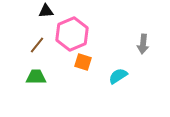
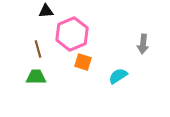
brown line: moved 1 px right, 4 px down; rotated 54 degrees counterclockwise
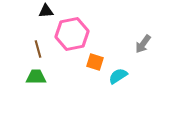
pink hexagon: rotated 12 degrees clockwise
gray arrow: rotated 30 degrees clockwise
orange square: moved 12 px right
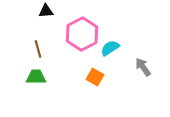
pink hexagon: moved 10 px right; rotated 16 degrees counterclockwise
gray arrow: moved 23 px down; rotated 108 degrees clockwise
orange square: moved 15 px down; rotated 12 degrees clockwise
cyan semicircle: moved 8 px left, 28 px up
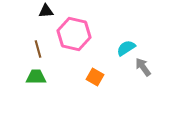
pink hexagon: moved 8 px left; rotated 20 degrees counterclockwise
cyan semicircle: moved 16 px right
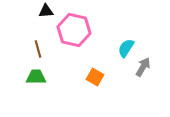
pink hexagon: moved 4 px up
cyan semicircle: rotated 24 degrees counterclockwise
gray arrow: rotated 66 degrees clockwise
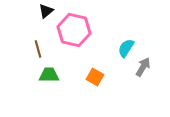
black triangle: rotated 35 degrees counterclockwise
green trapezoid: moved 13 px right, 2 px up
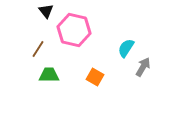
black triangle: rotated 28 degrees counterclockwise
brown line: rotated 48 degrees clockwise
